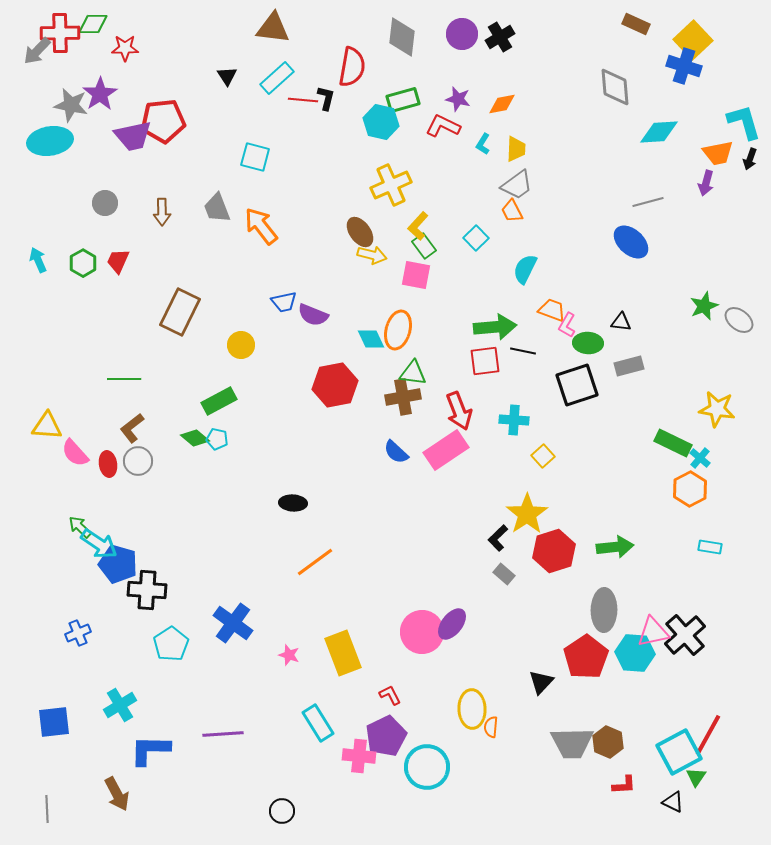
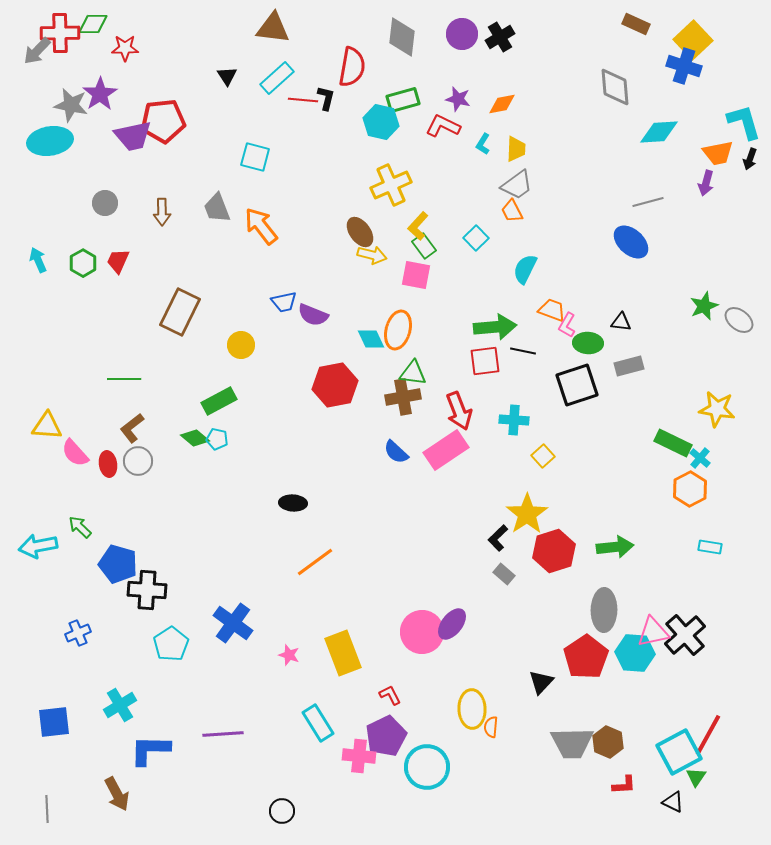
cyan arrow at (99, 544): moved 61 px left, 2 px down; rotated 135 degrees clockwise
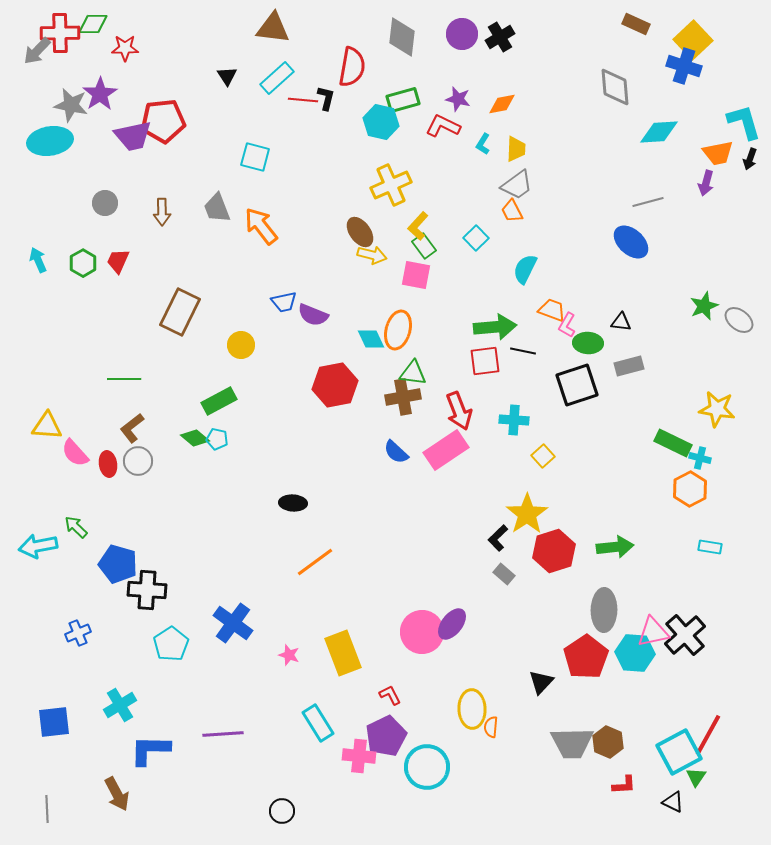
cyan cross at (700, 458): rotated 25 degrees counterclockwise
green arrow at (80, 527): moved 4 px left
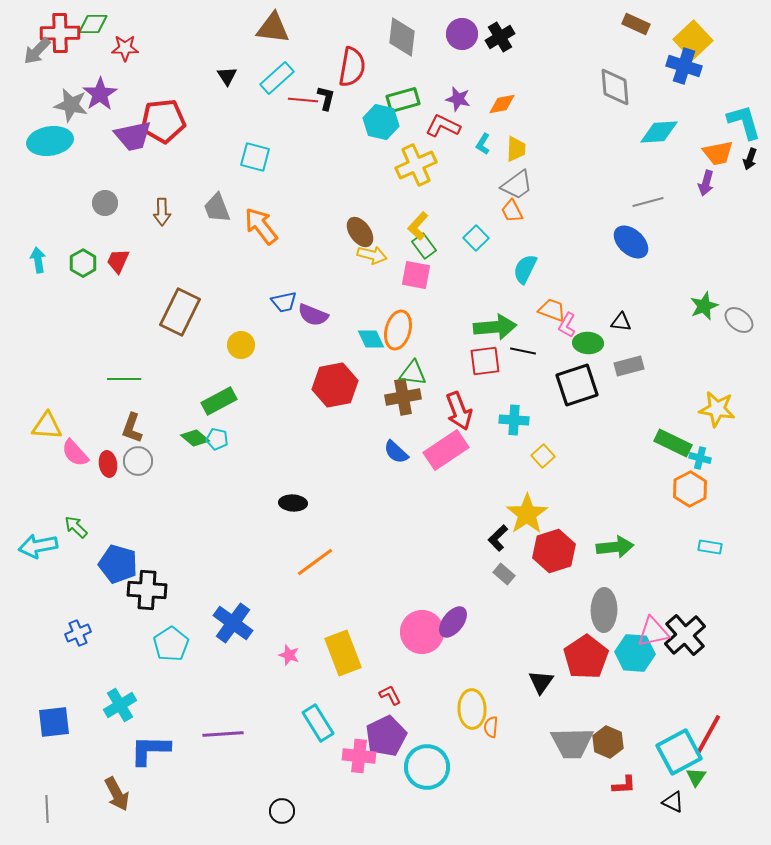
yellow cross at (391, 185): moved 25 px right, 20 px up
cyan arrow at (38, 260): rotated 15 degrees clockwise
brown L-shape at (132, 428): rotated 32 degrees counterclockwise
purple ellipse at (452, 624): moved 1 px right, 2 px up
black triangle at (541, 682): rotated 8 degrees counterclockwise
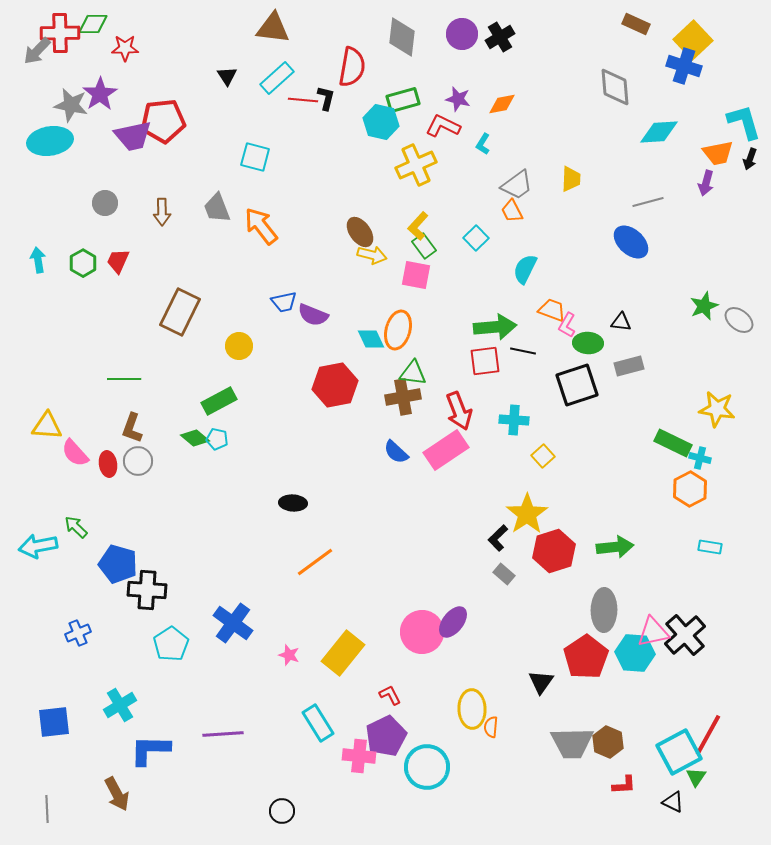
yellow trapezoid at (516, 149): moved 55 px right, 30 px down
yellow circle at (241, 345): moved 2 px left, 1 px down
yellow rectangle at (343, 653): rotated 60 degrees clockwise
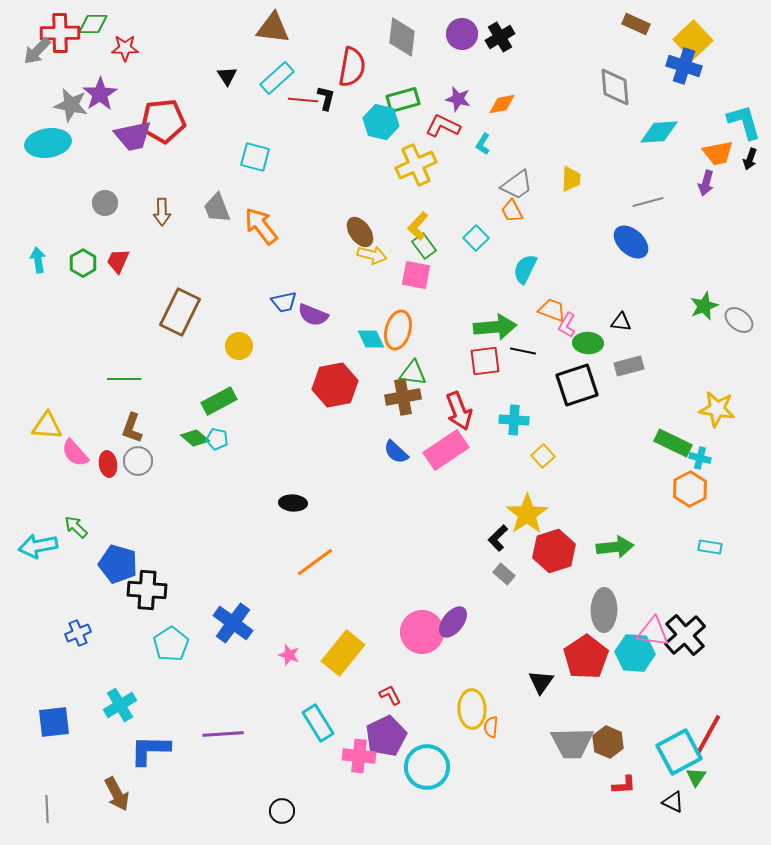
cyan ellipse at (50, 141): moved 2 px left, 2 px down
pink triangle at (653, 632): rotated 20 degrees clockwise
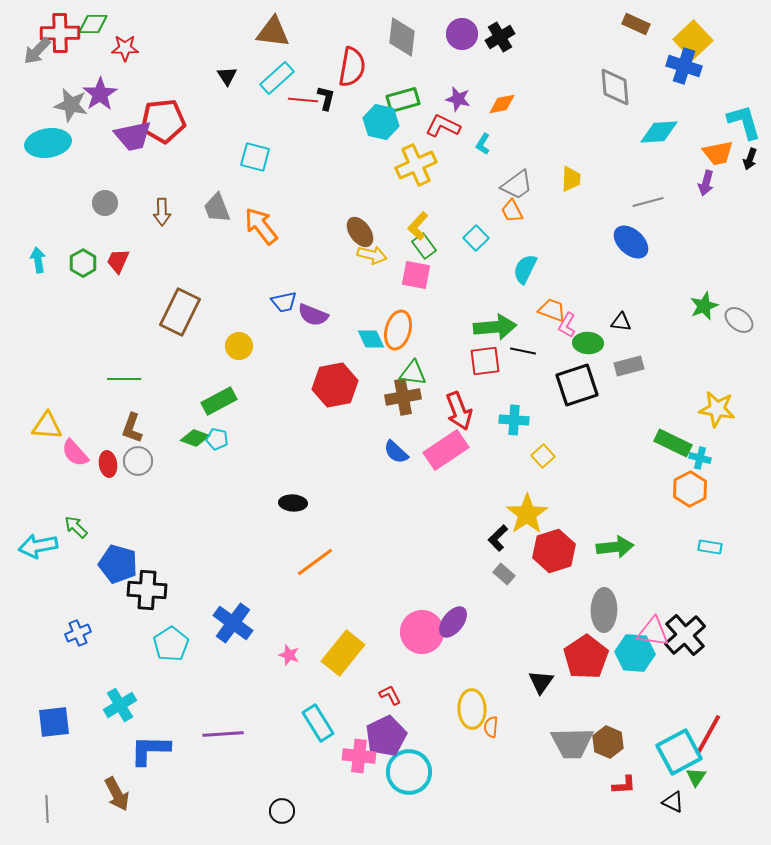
brown triangle at (273, 28): moved 4 px down
green diamond at (195, 438): rotated 20 degrees counterclockwise
cyan circle at (427, 767): moved 18 px left, 5 px down
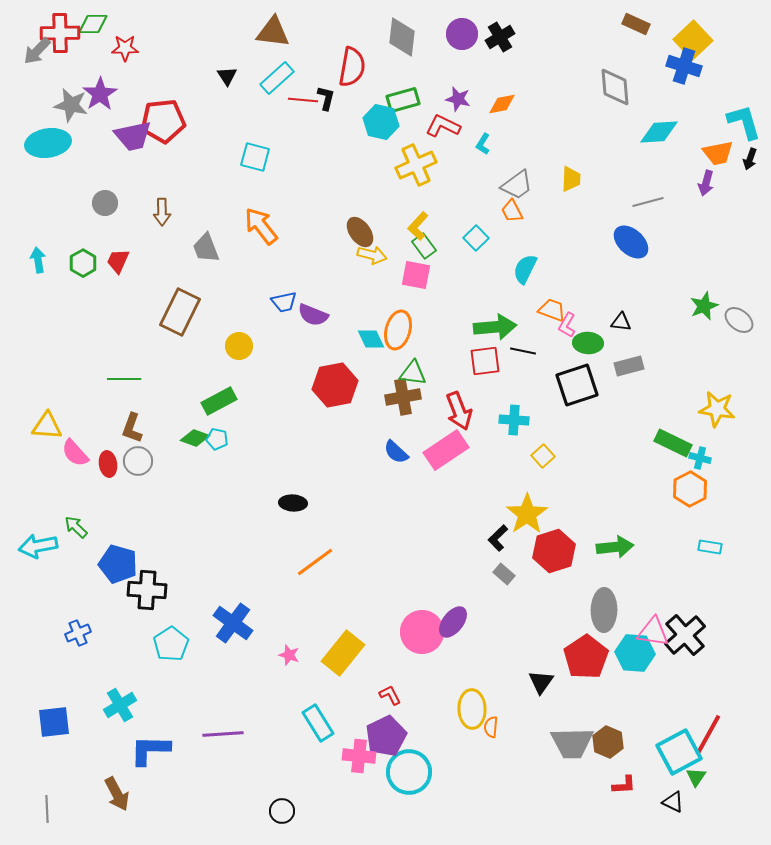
gray trapezoid at (217, 208): moved 11 px left, 40 px down
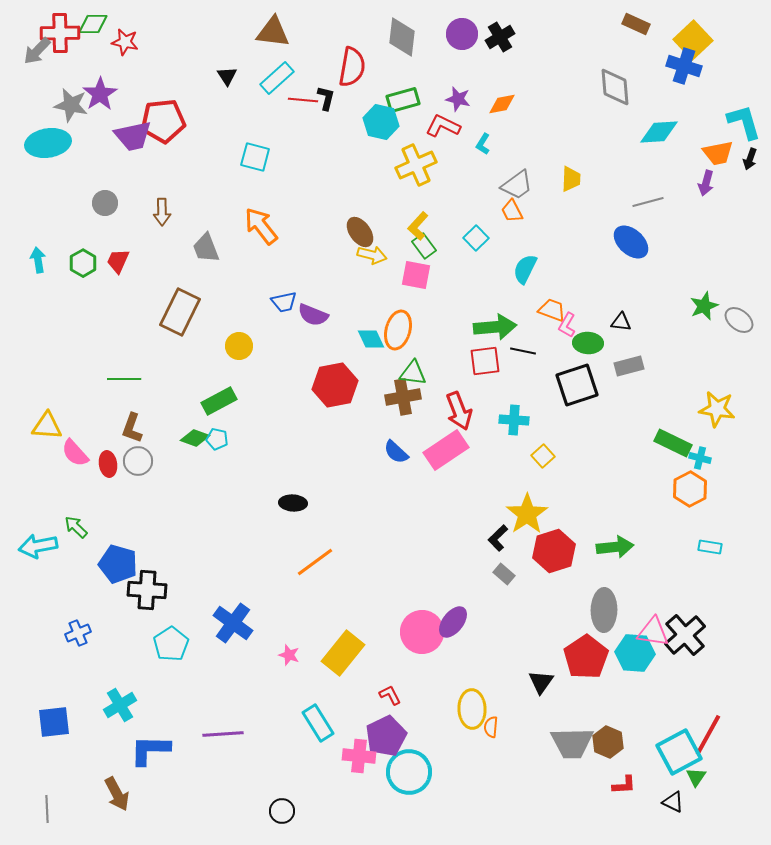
red star at (125, 48): moved 6 px up; rotated 12 degrees clockwise
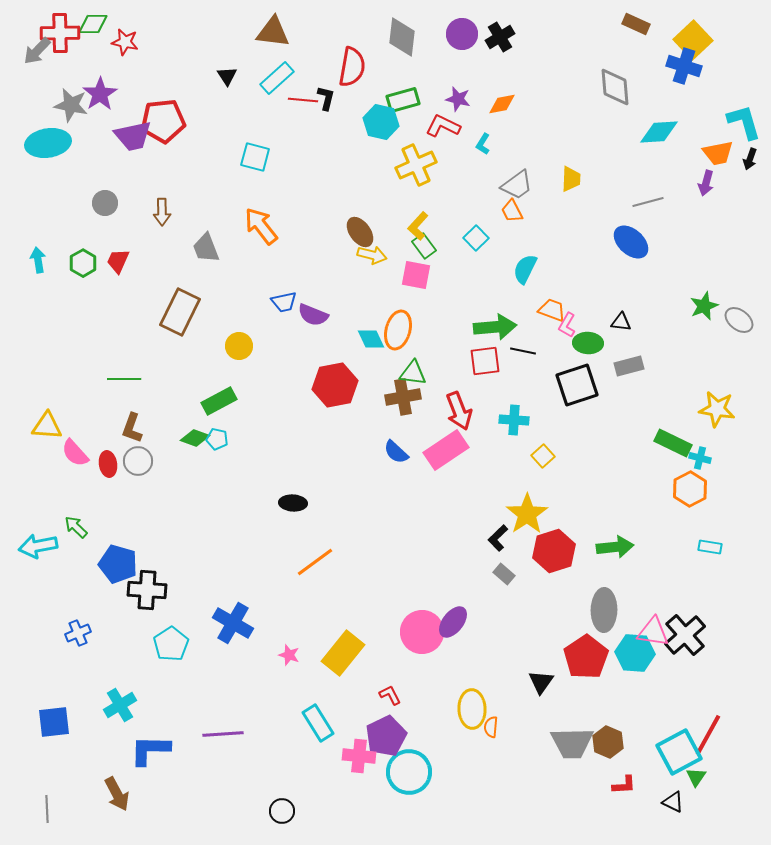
blue cross at (233, 623): rotated 6 degrees counterclockwise
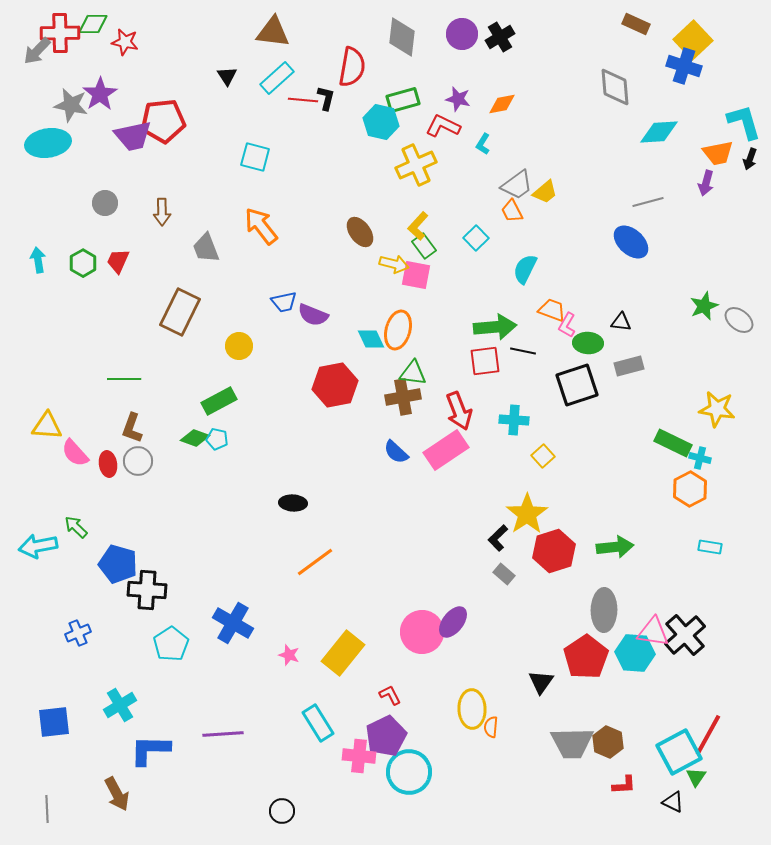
yellow trapezoid at (571, 179): moved 26 px left, 13 px down; rotated 48 degrees clockwise
yellow arrow at (372, 255): moved 22 px right, 9 px down
